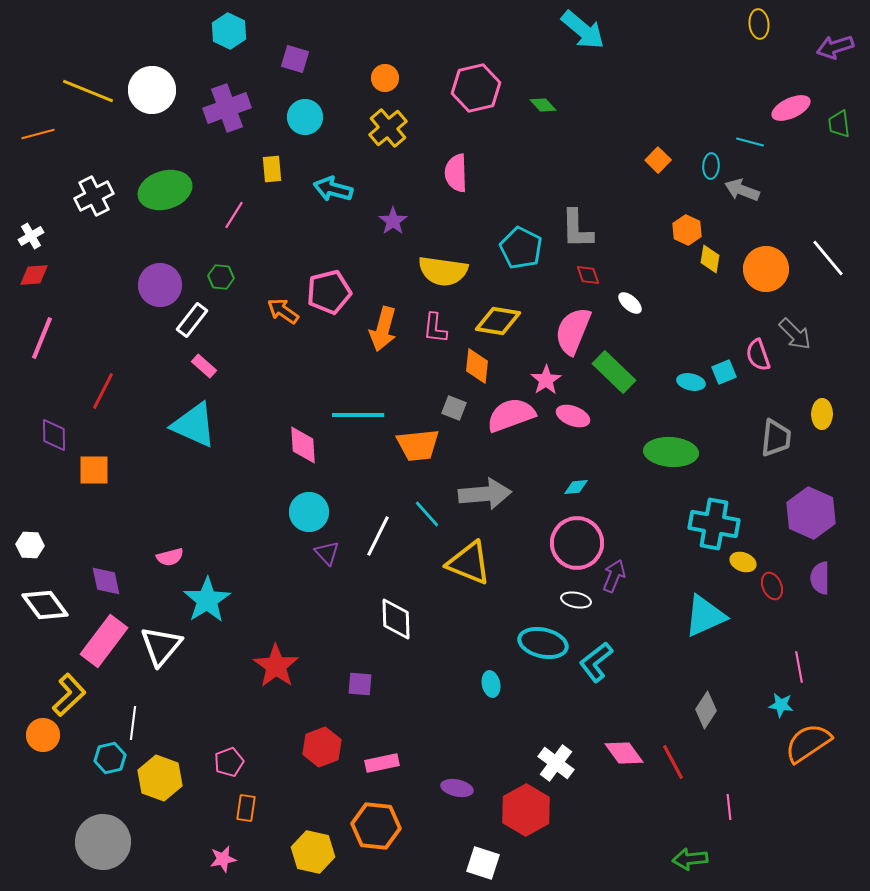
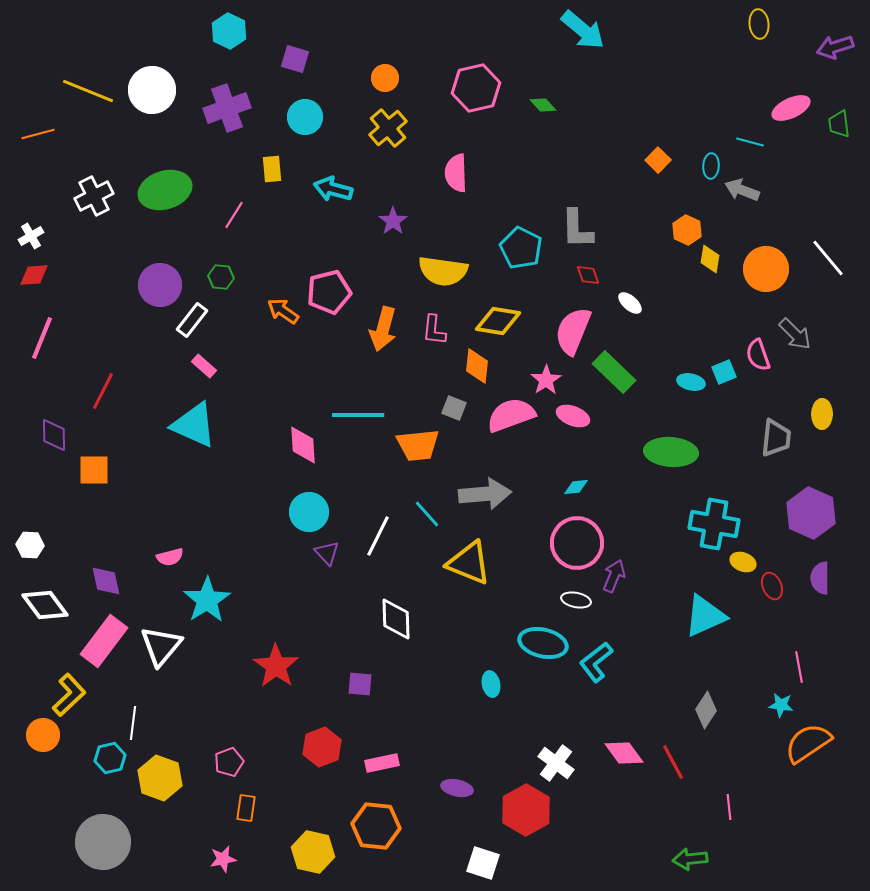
pink L-shape at (435, 328): moved 1 px left, 2 px down
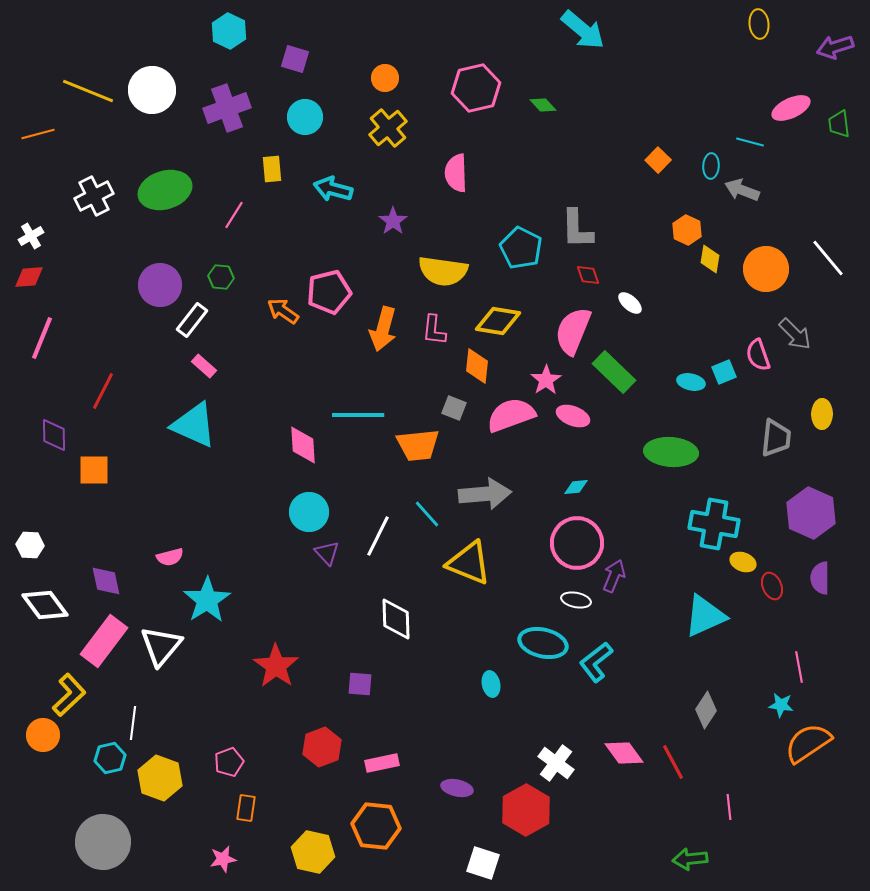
red diamond at (34, 275): moved 5 px left, 2 px down
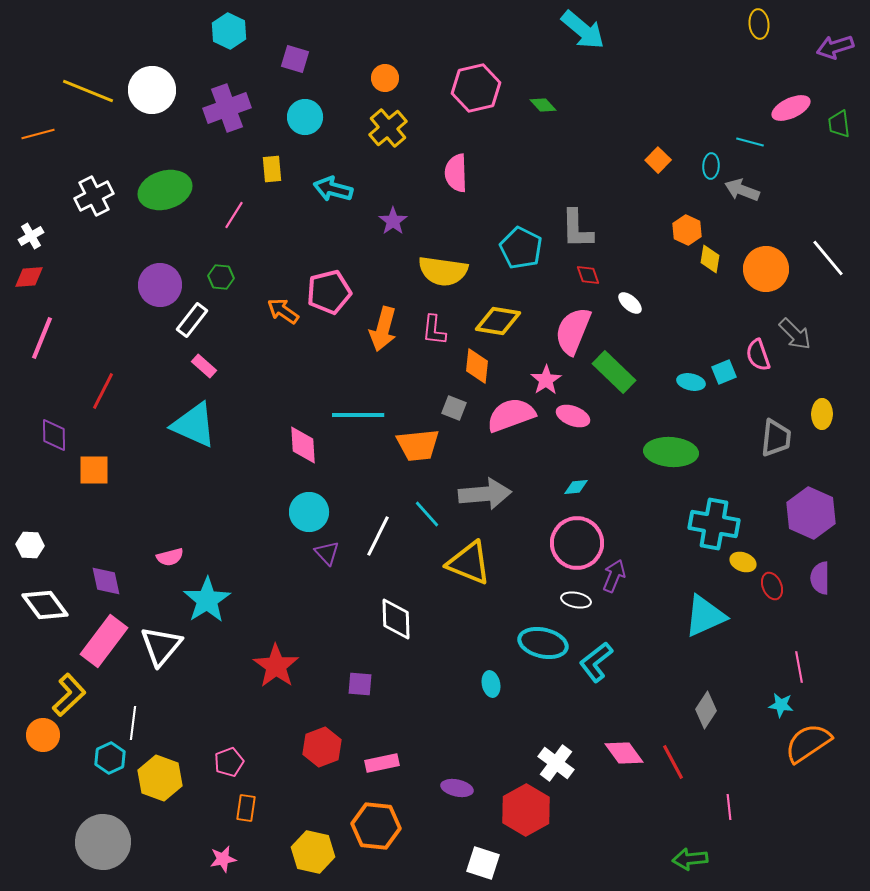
cyan hexagon at (110, 758): rotated 12 degrees counterclockwise
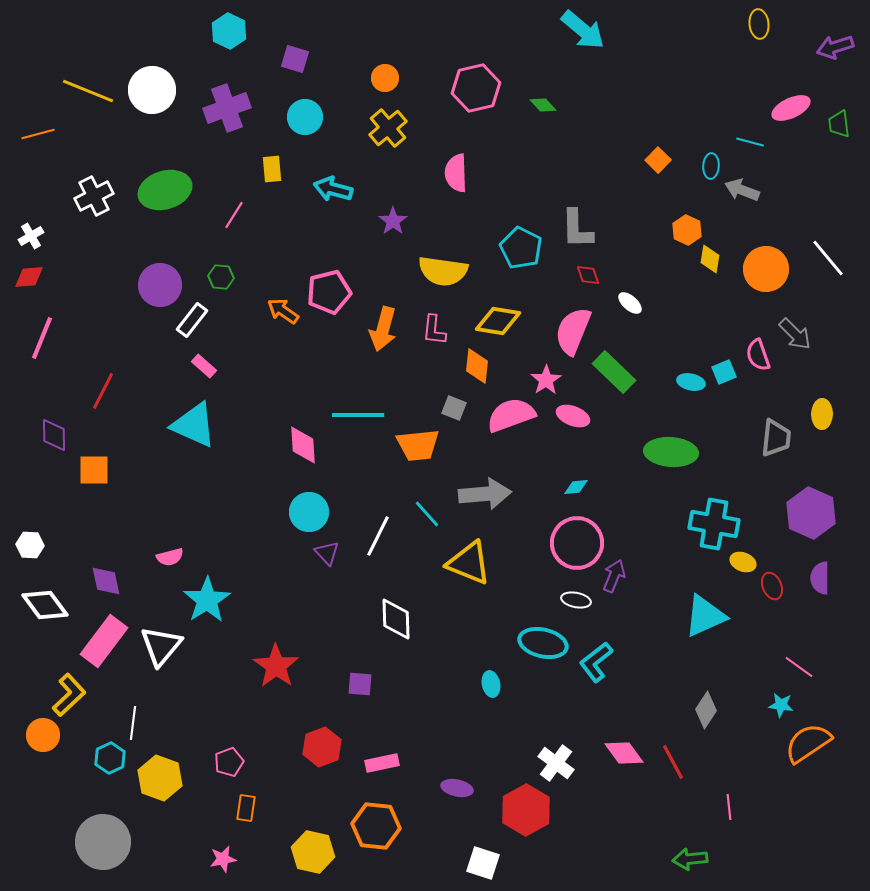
pink line at (799, 667): rotated 44 degrees counterclockwise
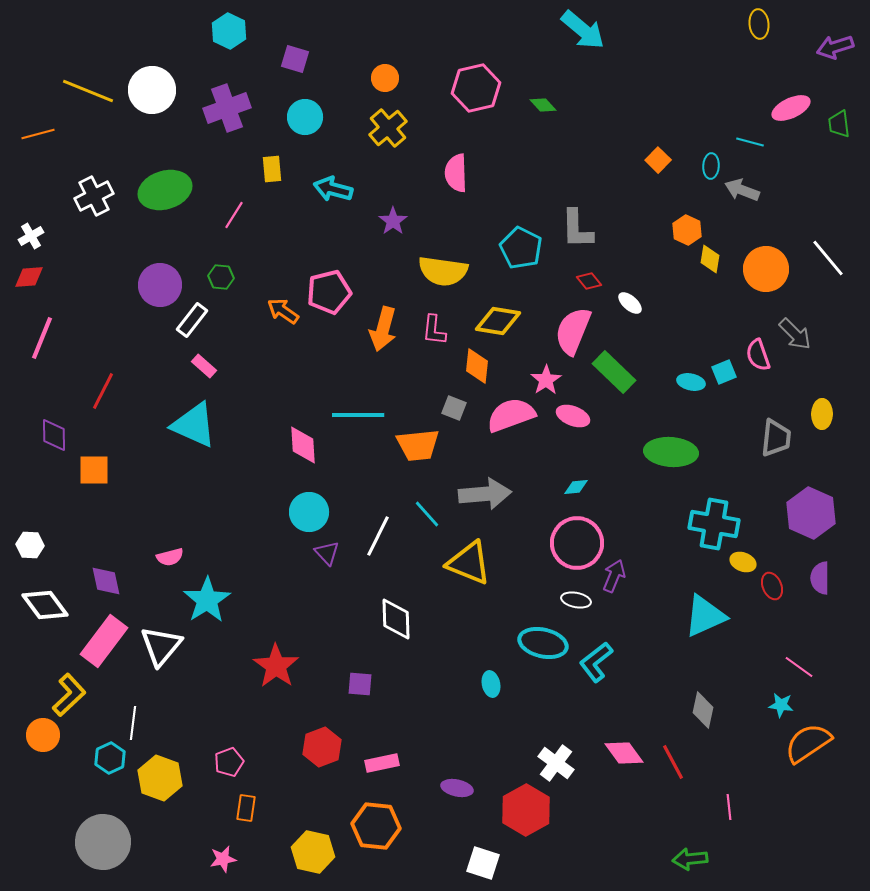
red diamond at (588, 275): moved 1 px right, 6 px down; rotated 20 degrees counterclockwise
gray diamond at (706, 710): moved 3 px left; rotated 21 degrees counterclockwise
